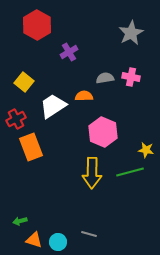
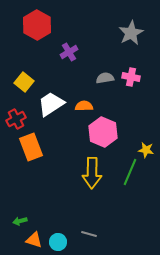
orange semicircle: moved 10 px down
white trapezoid: moved 2 px left, 2 px up
green line: rotated 52 degrees counterclockwise
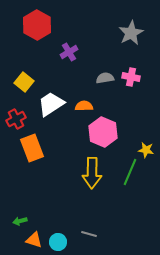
orange rectangle: moved 1 px right, 1 px down
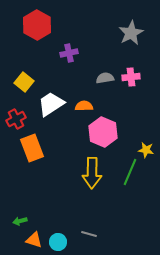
purple cross: moved 1 px down; rotated 18 degrees clockwise
pink cross: rotated 18 degrees counterclockwise
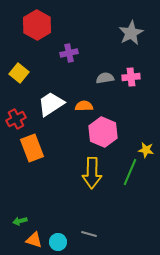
yellow square: moved 5 px left, 9 px up
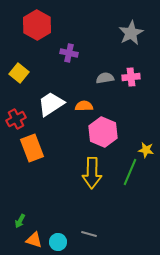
purple cross: rotated 24 degrees clockwise
green arrow: rotated 48 degrees counterclockwise
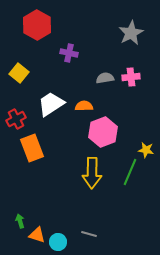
pink hexagon: rotated 16 degrees clockwise
green arrow: rotated 136 degrees clockwise
orange triangle: moved 3 px right, 5 px up
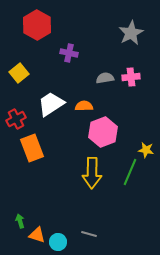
yellow square: rotated 12 degrees clockwise
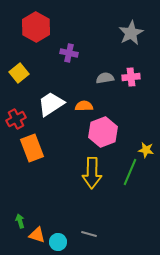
red hexagon: moved 1 px left, 2 px down
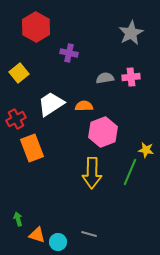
green arrow: moved 2 px left, 2 px up
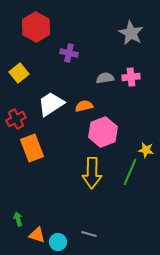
gray star: rotated 15 degrees counterclockwise
orange semicircle: rotated 12 degrees counterclockwise
